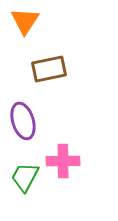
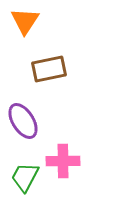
purple ellipse: rotated 15 degrees counterclockwise
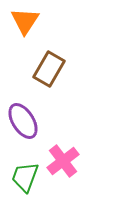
brown rectangle: rotated 48 degrees counterclockwise
pink cross: rotated 36 degrees counterclockwise
green trapezoid: rotated 8 degrees counterclockwise
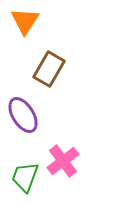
purple ellipse: moved 6 px up
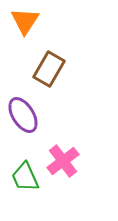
green trapezoid: rotated 44 degrees counterclockwise
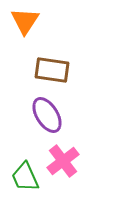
brown rectangle: moved 3 px right, 1 px down; rotated 68 degrees clockwise
purple ellipse: moved 24 px right
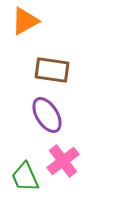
orange triangle: rotated 28 degrees clockwise
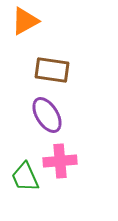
pink cross: moved 3 px left; rotated 32 degrees clockwise
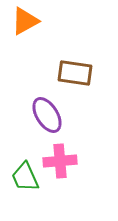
brown rectangle: moved 23 px right, 3 px down
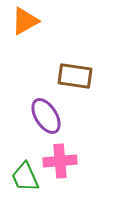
brown rectangle: moved 3 px down
purple ellipse: moved 1 px left, 1 px down
